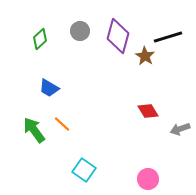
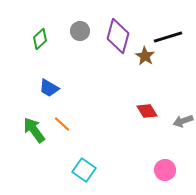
red diamond: moved 1 px left
gray arrow: moved 3 px right, 8 px up
pink circle: moved 17 px right, 9 px up
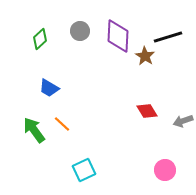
purple diamond: rotated 12 degrees counterclockwise
cyan square: rotated 30 degrees clockwise
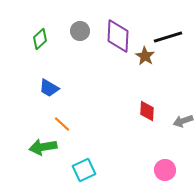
red diamond: rotated 35 degrees clockwise
green arrow: moved 9 px right, 17 px down; rotated 64 degrees counterclockwise
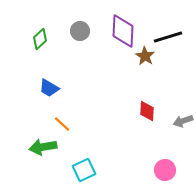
purple diamond: moved 5 px right, 5 px up
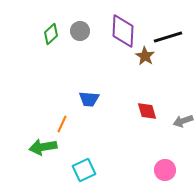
green diamond: moved 11 px right, 5 px up
blue trapezoid: moved 40 px right, 11 px down; rotated 25 degrees counterclockwise
red diamond: rotated 20 degrees counterclockwise
orange line: rotated 72 degrees clockwise
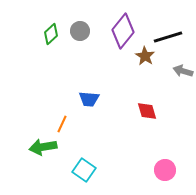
purple diamond: rotated 36 degrees clockwise
gray arrow: moved 50 px up; rotated 36 degrees clockwise
cyan square: rotated 30 degrees counterclockwise
